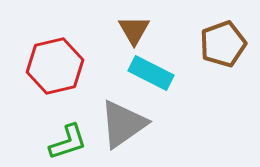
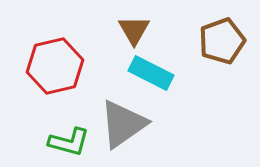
brown pentagon: moved 1 px left, 3 px up
green L-shape: moved 1 px right; rotated 33 degrees clockwise
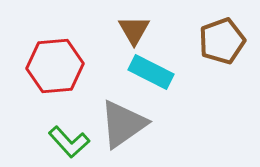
red hexagon: rotated 8 degrees clockwise
cyan rectangle: moved 1 px up
green L-shape: rotated 33 degrees clockwise
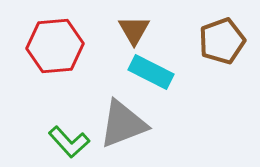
red hexagon: moved 20 px up
gray triangle: rotated 14 degrees clockwise
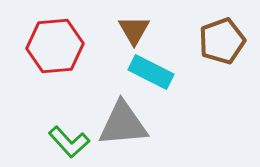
gray triangle: rotated 16 degrees clockwise
